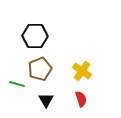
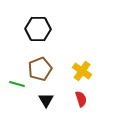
black hexagon: moved 3 px right, 7 px up
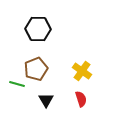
brown pentagon: moved 4 px left
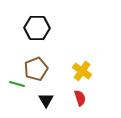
black hexagon: moved 1 px left, 1 px up
red semicircle: moved 1 px left, 1 px up
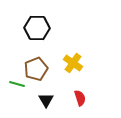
yellow cross: moved 9 px left, 8 px up
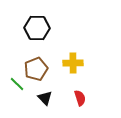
yellow cross: rotated 36 degrees counterclockwise
green line: rotated 28 degrees clockwise
black triangle: moved 1 px left, 2 px up; rotated 14 degrees counterclockwise
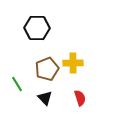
brown pentagon: moved 11 px right
green line: rotated 14 degrees clockwise
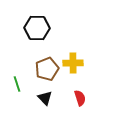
green line: rotated 14 degrees clockwise
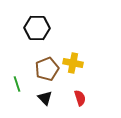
yellow cross: rotated 12 degrees clockwise
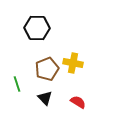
red semicircle: moved 2 px left, 4 px down; rotated 42 degrees counterclockwise
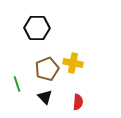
black triangle: moved 1 px up
red semicircle: rotated 63 degrees clockwise
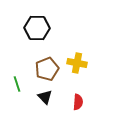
yellow cross: moved 4 px right
